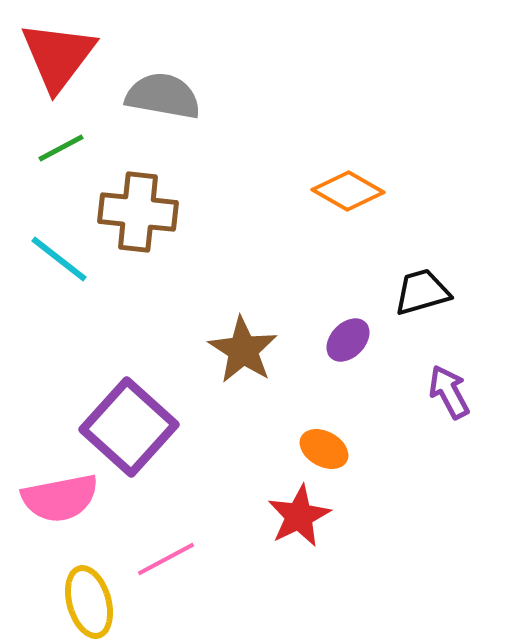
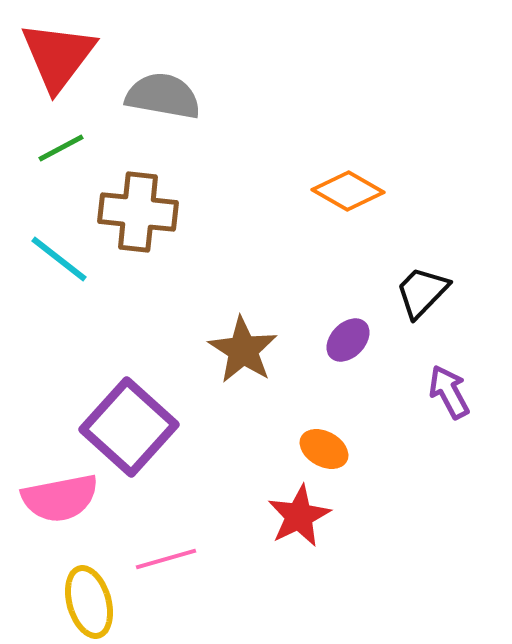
black trapezoid: rotated 30 degrees counterclockwise
pink line: rotated 12 degrees clockwise
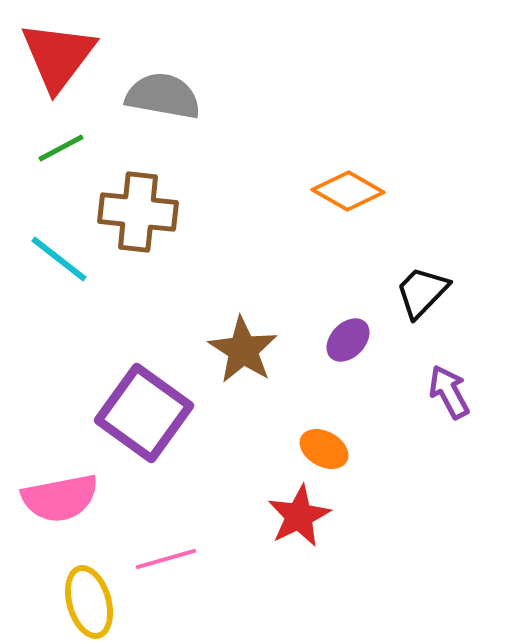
purple square: moved 15 px right, 14 px up; rotated 6 degrees counterclockwise
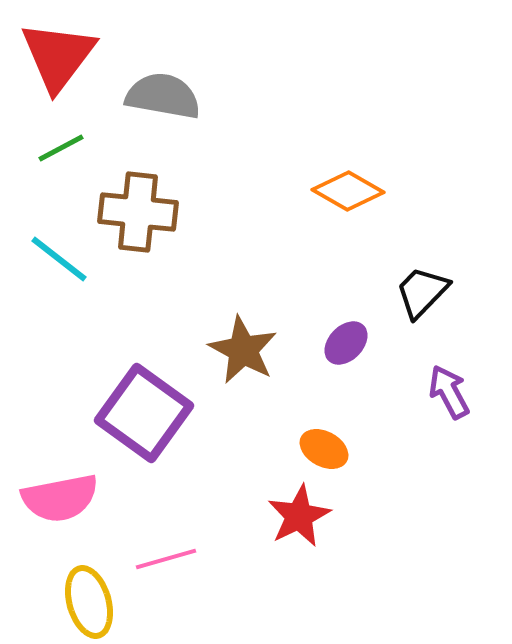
purple ellipse: moved 2 px left, 3 px down
brown star: rotated 4 degrees counterclockwise
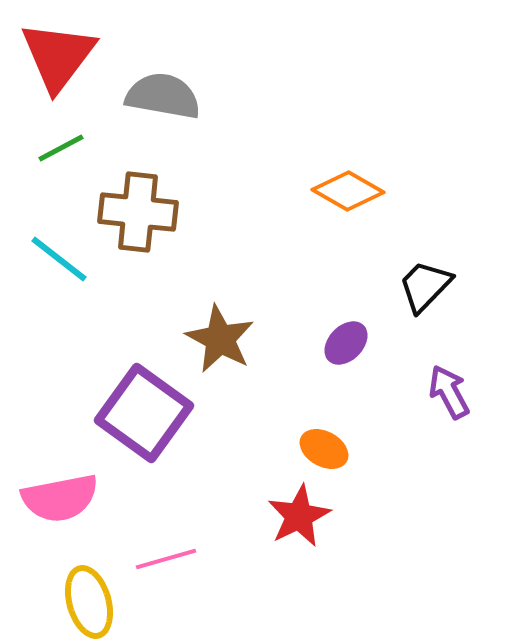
black trapezoid: moved 3 px right, 6 px up
brown star: moved 23 px left, 11 px up
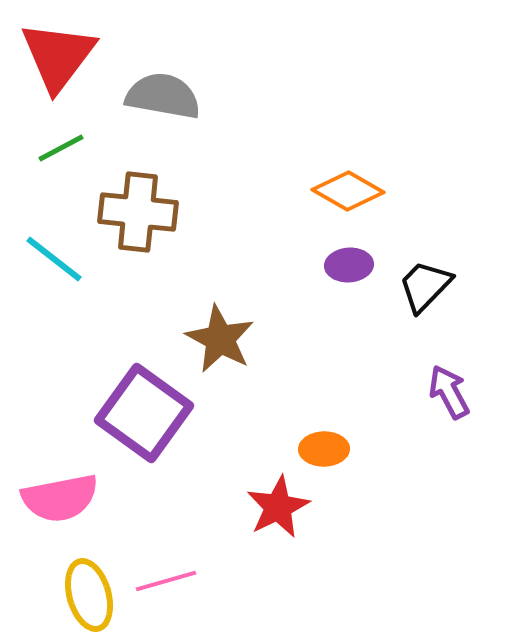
cyan line: moved 5 px left
purple ellipse: moved 3 px right, 78 px up; rotated 42 degrees clockwise
orange ellipse: rotated 30 degrees counterclockwise
red star: moved 21 px left, 9 px up
pink line: moved 22 px down
yellow ellipse: moved 7 px up
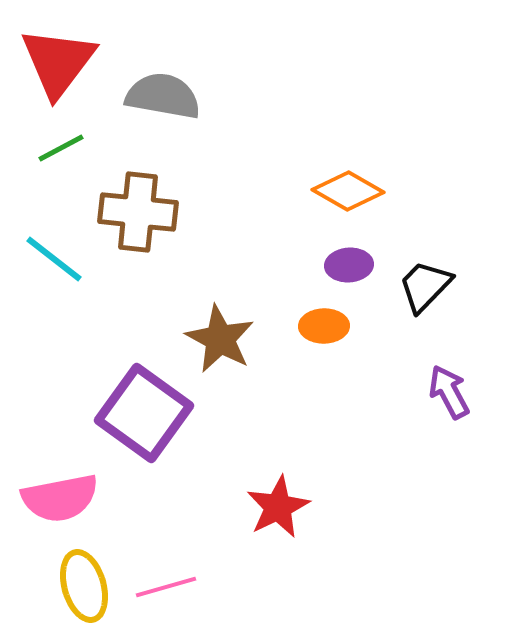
red triangle: moved 6 px down
orange ellipse: moved 123 px up
pink line: moved 6 px down
yellow ellipse: moved 5 px left, 9 px up
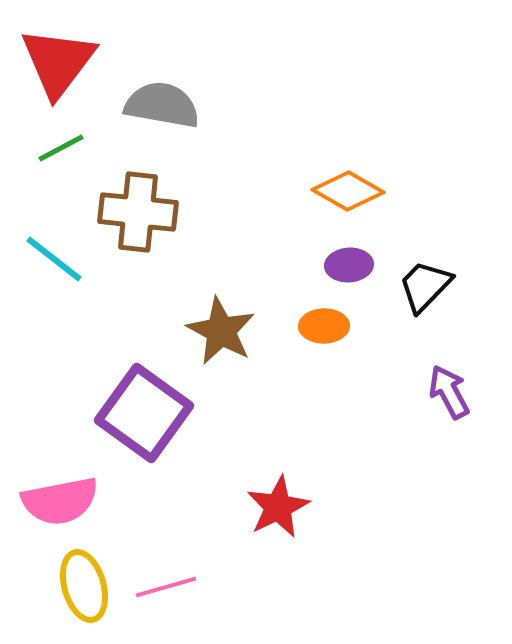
gray semicircle: moved 1 px left, 9 px down
brown star: moved 1 px right, 8 px up
pink semicircle: moved 3 px down
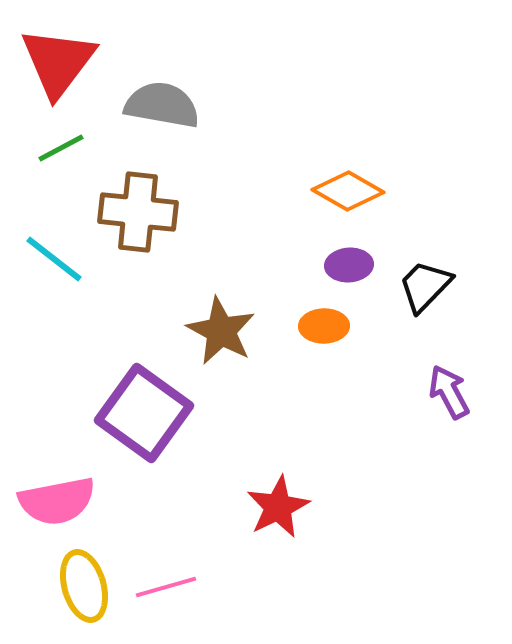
pink semicircle: moved 3 px left
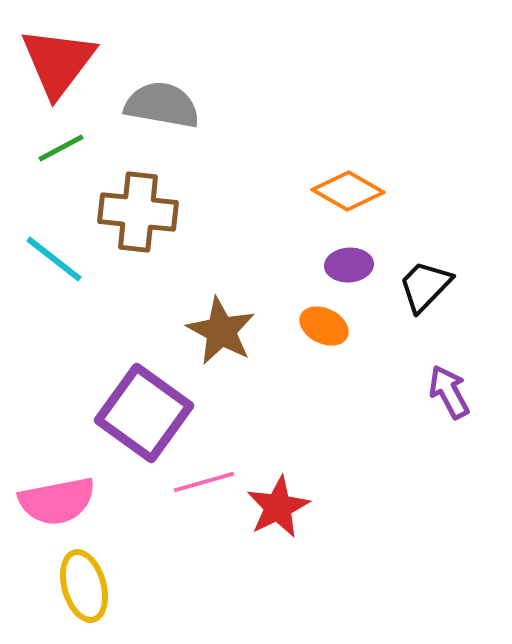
orange ellipse: rotated 27 degrees clockwise
pink line: moved 38 px right, 105 px up
